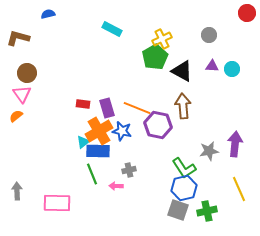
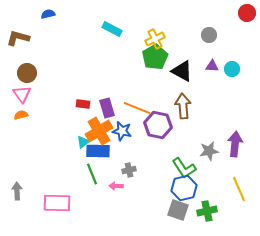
yellow cross: moved 7 px left
orange semicircle: moved 5 px right, 1 px up; rotated 24 degrees clockwise
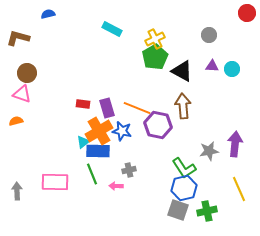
pink triangle: rotated 36 degrees counterclockwise
orange semicircle: moved 5 px left, 6 px down
pink rectangle: moved 2 px left, 21 px up
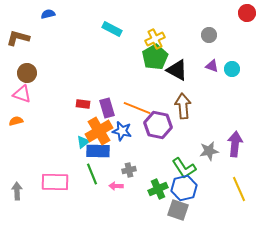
purple triangle: rotated 16 degrees clockwise
black triangle: moved 5 px left, 1 px up
green cross: moved 49 px left, 22 px up; rotated 12 degrees counterclockwise
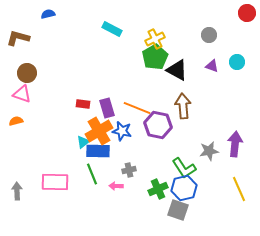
cyan circle: moved 5 px right, 7 px up
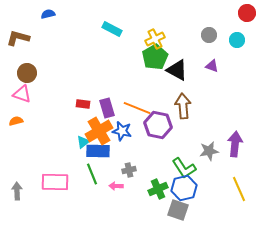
cyan circle: moved 22 px up
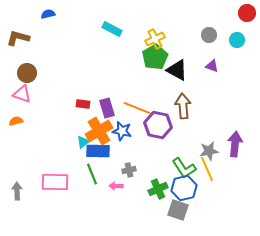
yellow line: moved 32 px left, 20 px up
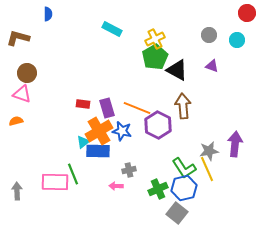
blue semicircle: rotated 104 degrees clockwise
purple hexagon: rotated 16 degrees clockwise
green line: moved 19 px left
gray square: moved 1 px left, 3 px down; rotated 20 degrees clockwise
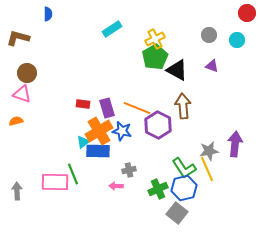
cyan rectangle: rotated 60 degrees counterclockwise
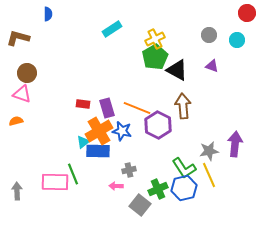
yellow line: moved 2 px right, 6 px down
gray square: moved 37 px left, 8 px up
